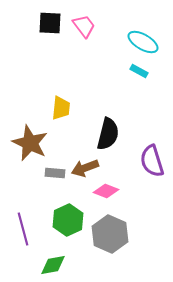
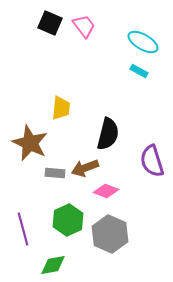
black square: rotated 20 degrees clockwise
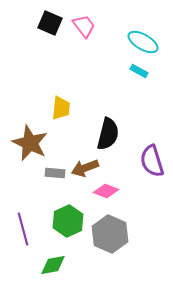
green hexagon: moved 1 px down
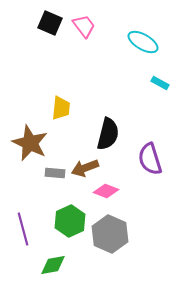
cyan rectangle: moved 21 px right, 12 px down
purple semicircle: moved 2 px left, 2 px up
green hexagon: moved 2 px right
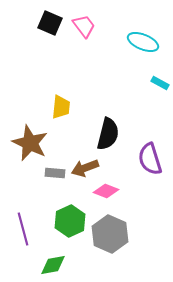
cyan ellipse: rotated 8 degrees counterclockwise
yellow trapezoid: moved 1 px up
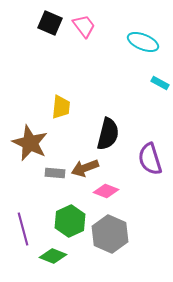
green diamond: moved 9 px up; rotated 32 degrees clockwise
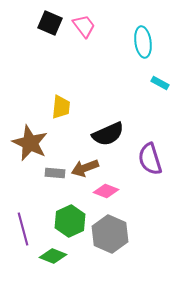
cyan ellipse: rotated 60 degrees clockwise
black semicircle: rotated 52 degrees clockwise
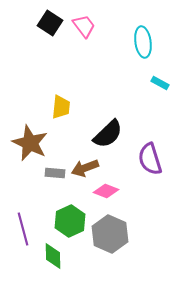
black square: rotated 10 degrees clockwise
black semicircle: rotated 20 degrees counterclockwise
green diamond: rotated 68 degrees clockwise
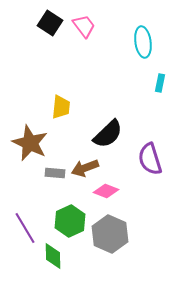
cyan rectangle: rotated 72 degrees clockwise
purple line: moved 2 px right, 1 px up; rotated 16 degrees counterclockwise
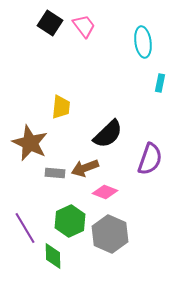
purple semicircle: rotated 144 degrees counterclockwise
pink diamond: moved 1 px left, 1 px down
